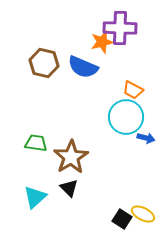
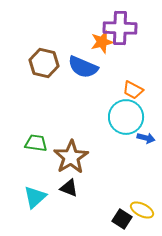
black triangle: rotated 24 degrees counterclockwise
yellow ellipse: moved 1 px left, 4 px up
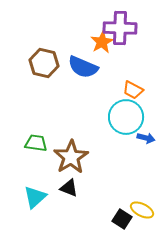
orange star: rotated 15 degrees counterclockwise
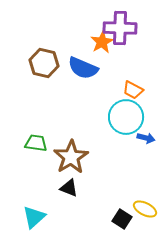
blue semicircle: moved 1 px down
cyan triangle: moved 1 px left, 20 px down
yellow ellipse: moved 3 px right, 1 px up
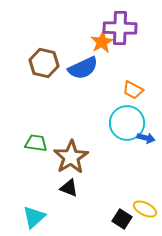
blue semicircle: rotated 48 degrees counterclockwise
cyan circle: moved 1 px right, 6 px down
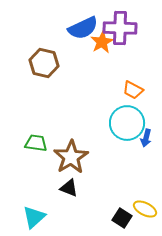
blue semicircle: moved 40 px up
blue arrow: rotated 90 degrees clockwise
black square: moved 1 px up
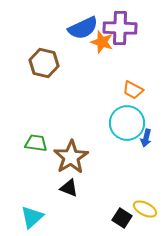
orange star: rotated 25 degrees counterclockwise
cyan triangle: moved 2 px left
